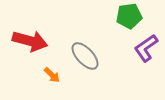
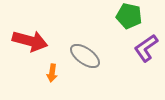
green pentagon: rotated 20 degrees clockwise
gray ellipse: rotated 12 degrees counterclockwise
orange arrow: moved 2 px up; rotated 54 degrees clockwise
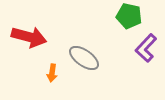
red arrow: moved 1 px left, 4 px up
purple L-shape: rotated 12 degrees counterclockwise
gray ellipse: moved 1 px left, 2 px down
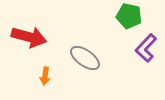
gray ellipse: moved 1 px right
orange arrow: moved 7 px left, 3 px down
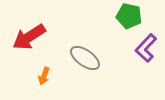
red arrow: rotated 132 degrees clockwise
orange arrow: moved 1 px left; rotated 12 degrees clockwise
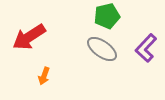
green pentagon: moved 22 px left; rotated 25 degrees counterclockwise
gray ellipse: moved 17 px right, 9 px up
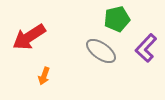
green pentagon: moved 10 px right, 3 px down
gray ellipse: moved 1 px left, 2 px down
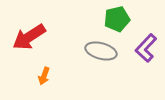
gray ellipse: rotated 20 degrees counterclockwise
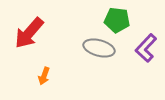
green pentagon: moved 1 px down; rotated 20 degrees clockwise
red arrow: moved 4 px up; rotated 16 degrees counterclockwise
gray ellipse: moved 2 px left, 3 px up
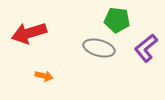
red arrow: rotated 32 degrees clockwise
purple L-shape: rotated 8 degrees clockwise
orange arrow: rotated 96 degrees counterclockwise
